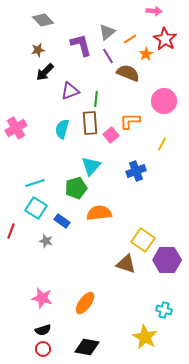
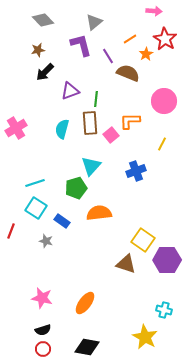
gray triangle: moved 13 px left, 10 px up
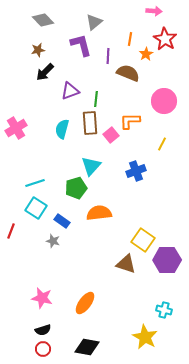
orange line: rotated 48 degrees counterclockwise
purple line: rotated 35 degrees clockwise
gray star: moved 7 px right
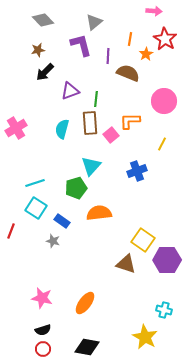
blue cross: moved 1 px right
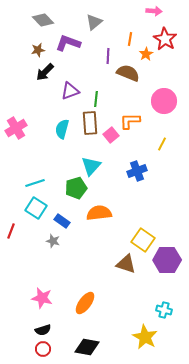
purple L-shape: moved 13 px left, 2 px up; rotated 55 degrees counterclockwise
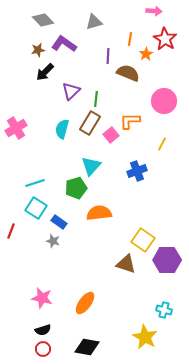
gray triangle: rotated 24 degrees clockwise
purple L-shape: moved 4 px left, 1 px down; rotated 15 degrees clockwise
purple triangle: moved 1 px right; rotated 24 degrees counterclockwise
brown rectangle: rotated 35 degrees clockwise
blue rectangle: moved 3 px left, 1 px down
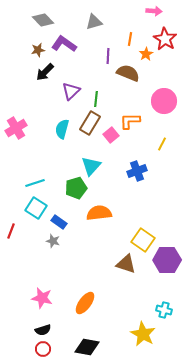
yellow star: moved 2 px left, 3 px up
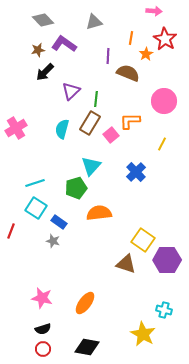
orange line: moved 1 px right, 1 px up
blue cross: moved 1 px left, 1 px down; rotated 24 degrees counterclockwise
black semicircle: moved 1 px up
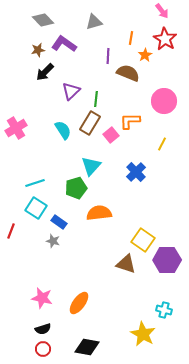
pink arrow: moved 8 px right; rotated 49 degrees clockwise
orange star: moved 1 px left, 1 px down
cyan semicircle: moved 1 px right, 1 px down; rotated 132 degrees clockwise
orange ellipse: moved 6 px left
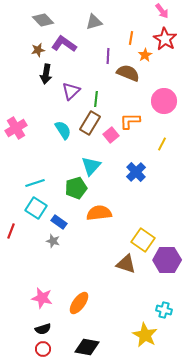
black arrow: moved 1 px right, 2 px down; rotated 36 degrees counterclockwise
yellow star: moved 2 px right, 1 px down
